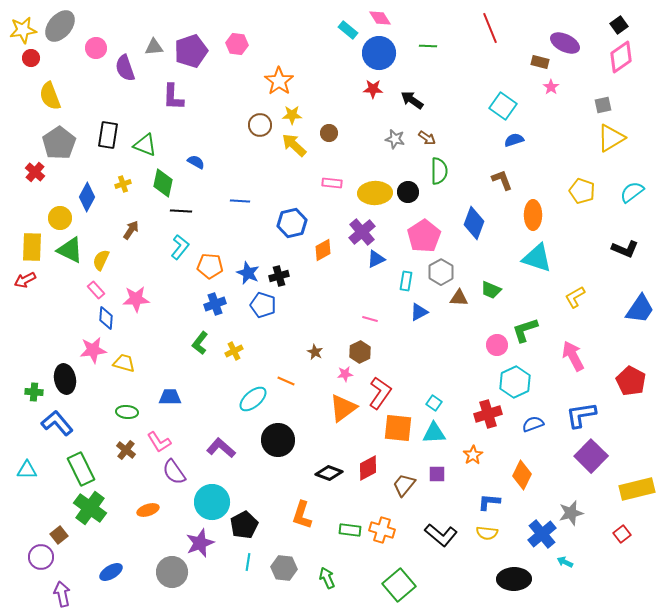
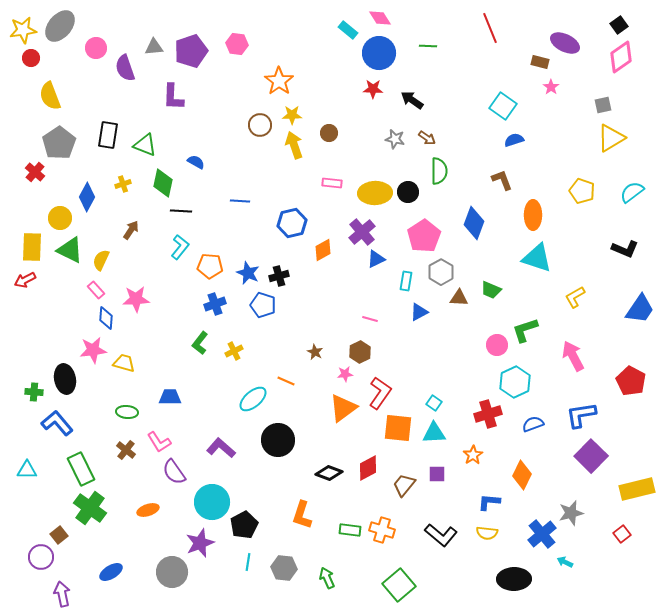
yellow arrow at (294, 145): rotated 28 degrees clockwise
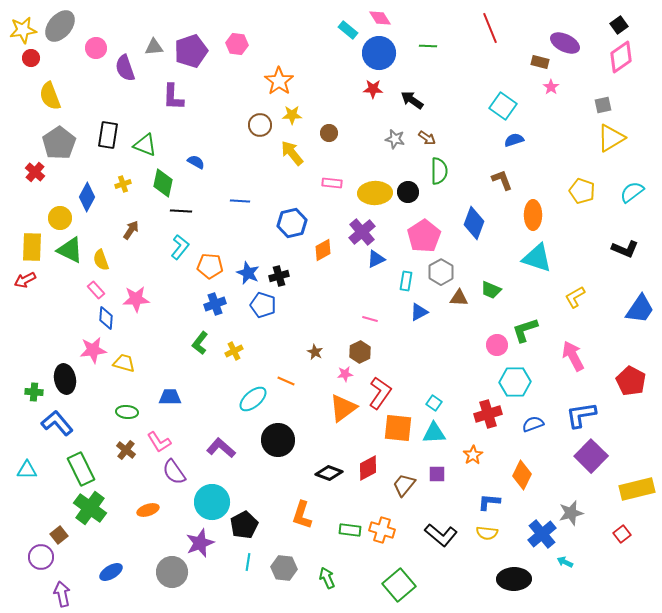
yellow arrow at (294, 145): moved 2 px left, 8 px down; rotated 20 degrees counterclockwise
yellow semicircle at (101, 260): rotated 45 degrees counterclockwise
cyan hexagon at (515, 382): rotated 24 degrees clockwise
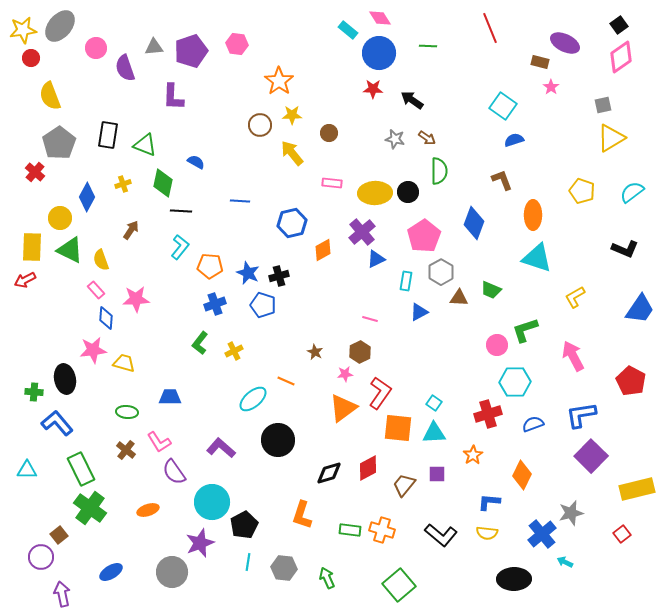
black diamond at (329, 473): rotated 36 degrees counterclockwise
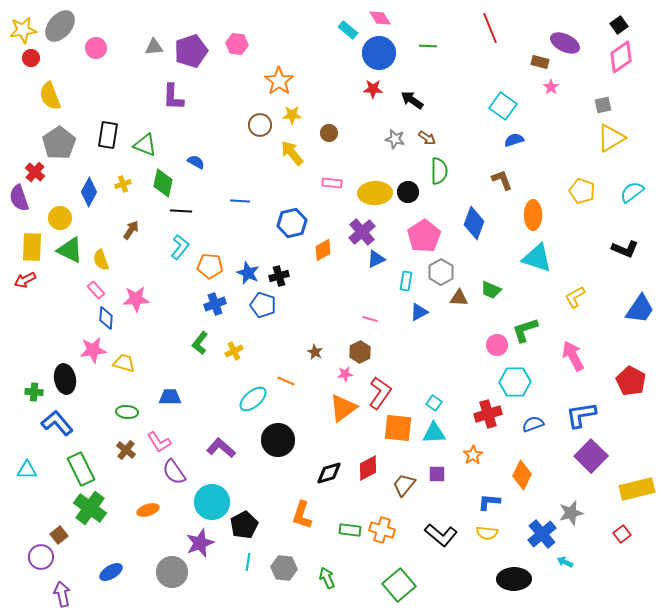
purple semicircle at (125, 68): moved 106 px left, 130 px down
blue diamond at (87, 197): moved 2 px right, 5 px up
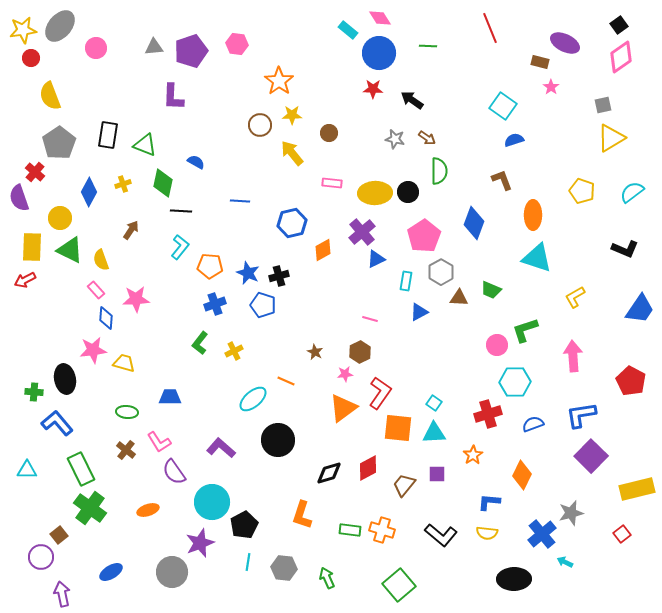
pink arrow at (573, 356): rotated 24 degrees clockwise
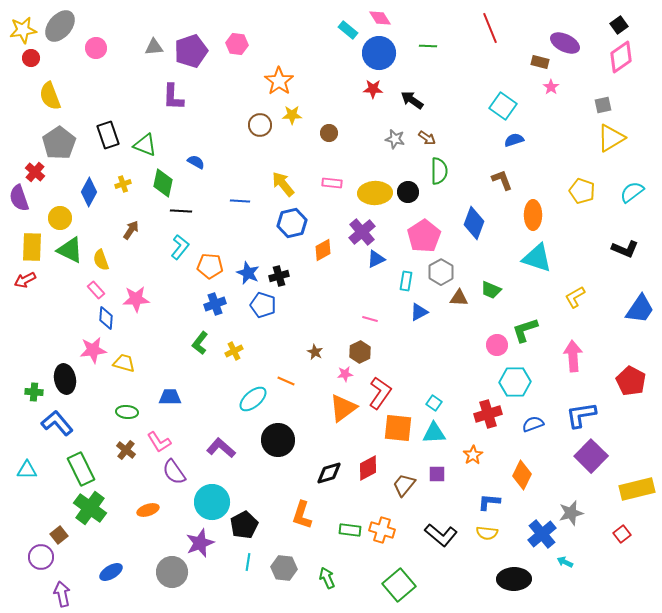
black rectangle at (108, 135): rotated 28 degrees counterclockwise
yellow arrow at (292, 153): moved 9 px left, 31 px down
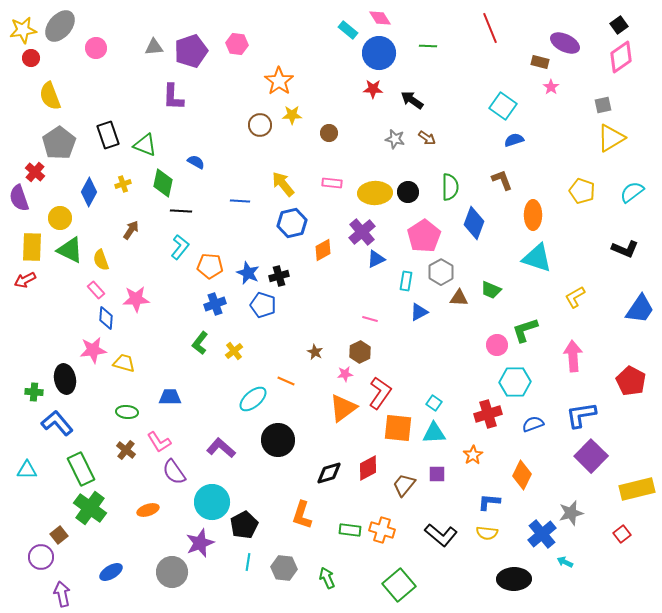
green semicircle at (439, 171): moved 11 px right, 16 px down
yellow cross at (234, 351): rotated 12 degrees counterclockwise
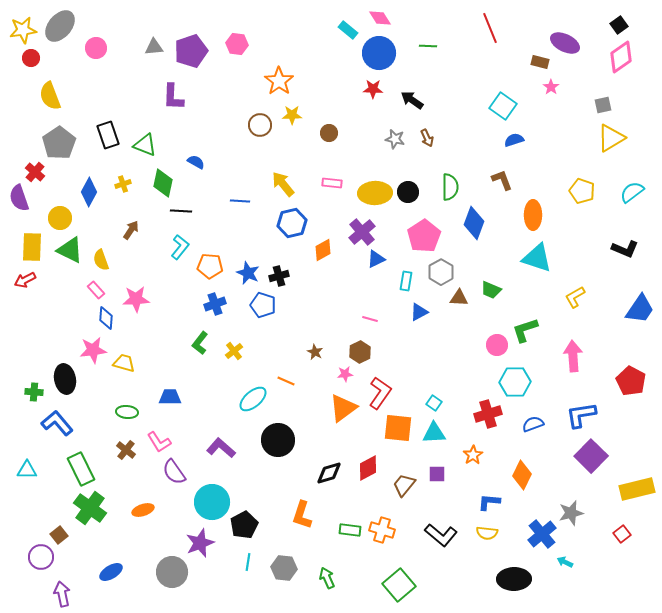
brown arrow at (427, 138): rotated 30 degrees clockwise
orange ellipse at (148, 510): moved 5 px left
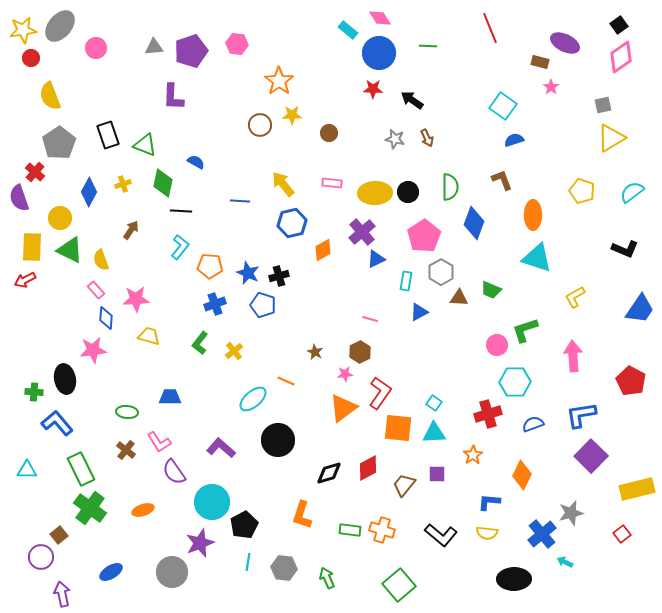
yellow trapezoid at (124, 363): moved 25 px right, 27 px up
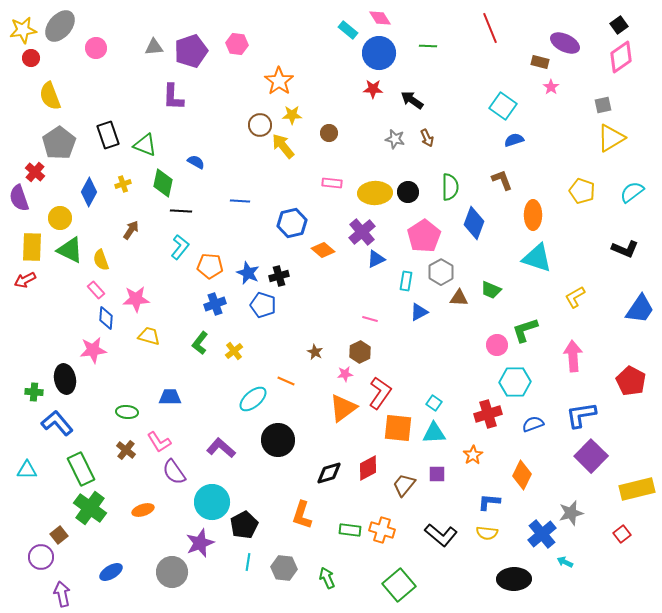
yellow arrow at (283, 184): moved 38 px up
orange diamond at (323, 250): rotated 70 degrees clockwise
